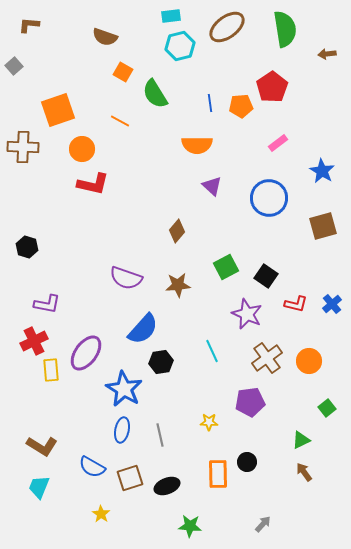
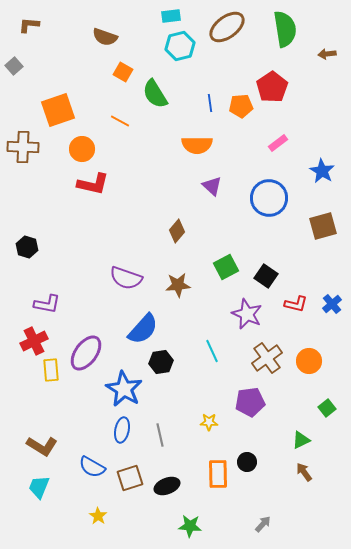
yellow star at (101, 514): moved 3 px left, 2 px down
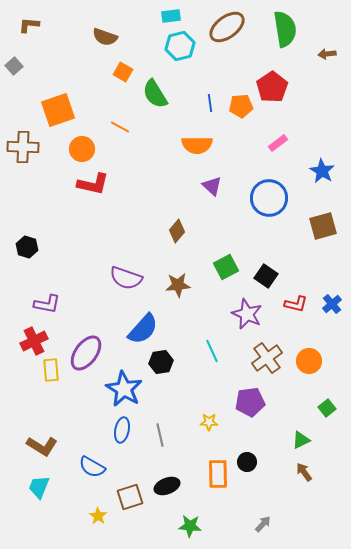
orange line at (120, 121): moved 6 px down
brown square at (130, 478): moved 19 px down
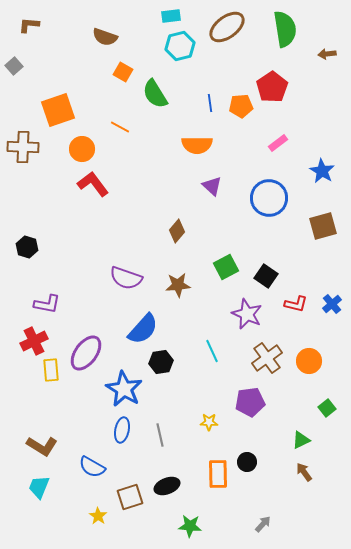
red L-shape at (93, 184): rotated 140 degrees counterclockwise
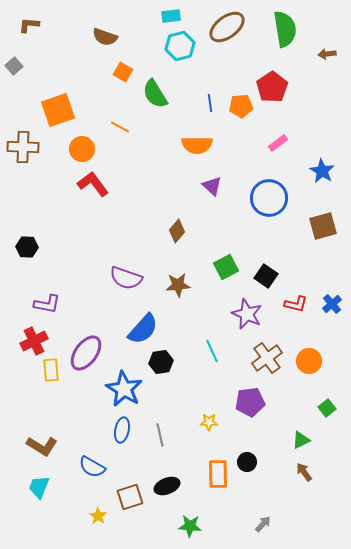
black hexagon at (27, 247): rotated 15 degrees counterclockwise
